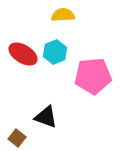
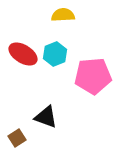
cyan hexagon: moved 2 px down
brown square: rotated 18 degrees clockwise
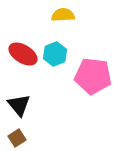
pink pentagon: rotated 12 degrees clockwise
black triangle: moved 27 px left, 12 px up; rotated 30 degrees clockwise
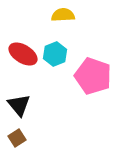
pink pentagon: rotated 12 degrees clockwise
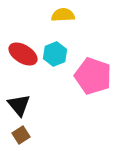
brown square: moved 4 px right, 3 px up
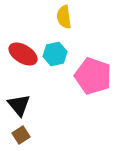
yellow semicircle: moved 1 px right, 2 px down; rotated 95 degrees counterclockwise
cyan hexagon: rotated 10 degrees clockwise
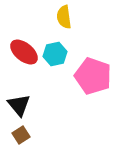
red ellipse: moved 1 px right, 2 px up; rotated 8 degrees clockwise
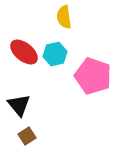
brown square: moved 6 px right, 1 px down
